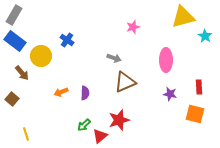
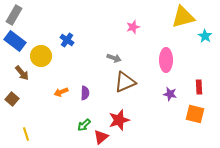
red triangle: moved 1 px right, 1 px down
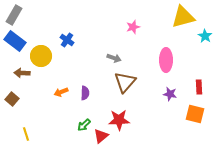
brown arrow: rotated 133 degrees clockwise
brown triangle: rotated 25 degrees counterclockwise
red star: rotated 15 degrees clockwise
red triangle: moved 1 px up
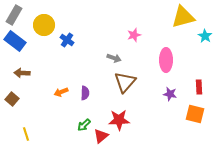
pink star: moved 1 px right, 8 px down
yellow circle: moved 3 px right, 31 px up
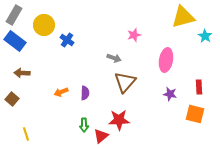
pink ellipse: rotated 10 degrees clockwise
green arrow: rotated 48 degrees counterclockwise
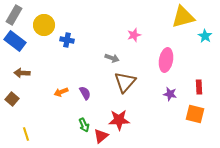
blue cross: rotated 24 degrees counterclockwise
gray arrow: moved 2 px left
purple semicircle: rotated 32 degrees counterclockwise
green arrow: rotated 24 degrees counterclockwise
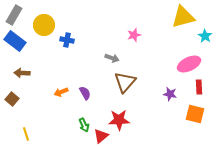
pink ellipse: moved 23 px right, 4 px down; rotated 55 degrees clockwise
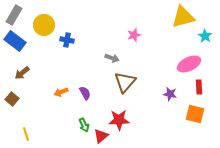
brown arrow: rotated 42 degrees counterclockwise
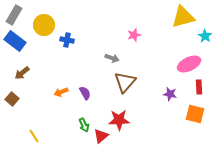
yellow line: moved 8 px right, 2 px down; rotated 16 degrees counterclockwise
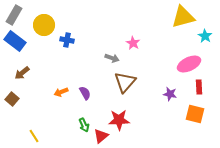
pink star: moved 1 px left, 8 px down; rotated 24 degrees counterclockwise
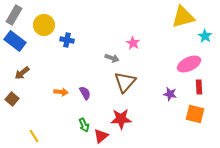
orange arrow: rotated 152 degrees counterclockwise
red star: moved 2 px right, 1 px up
